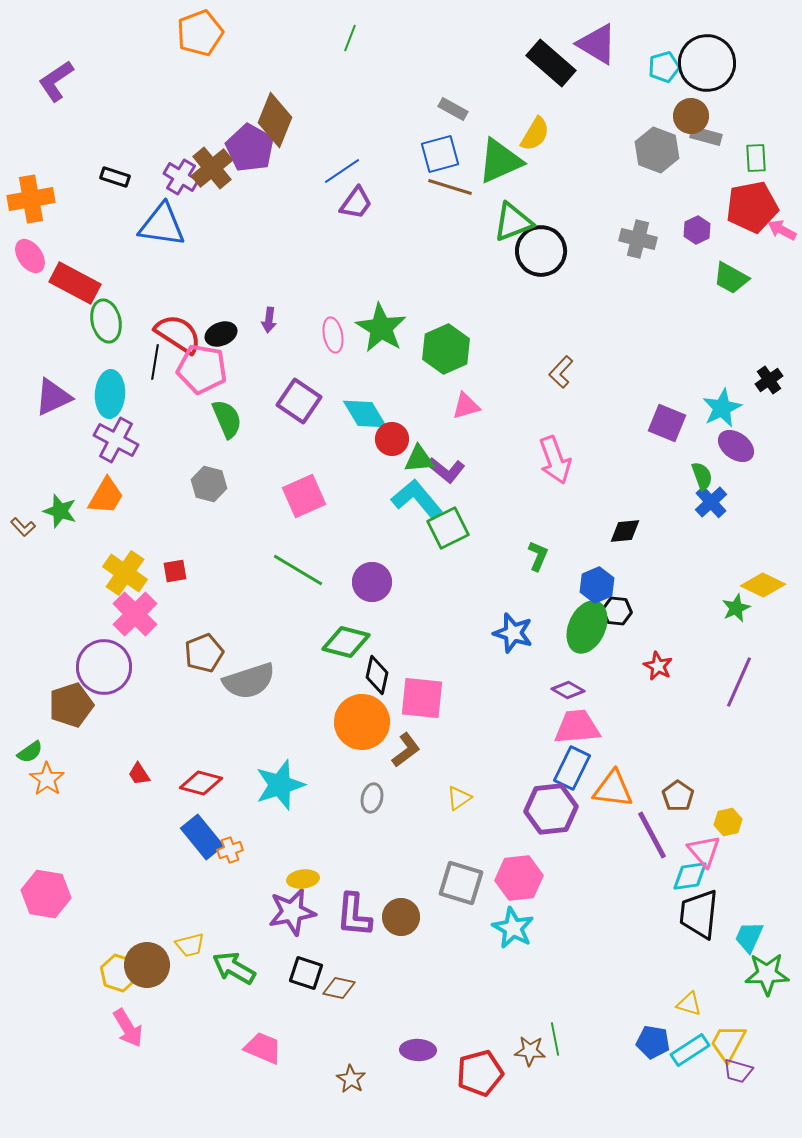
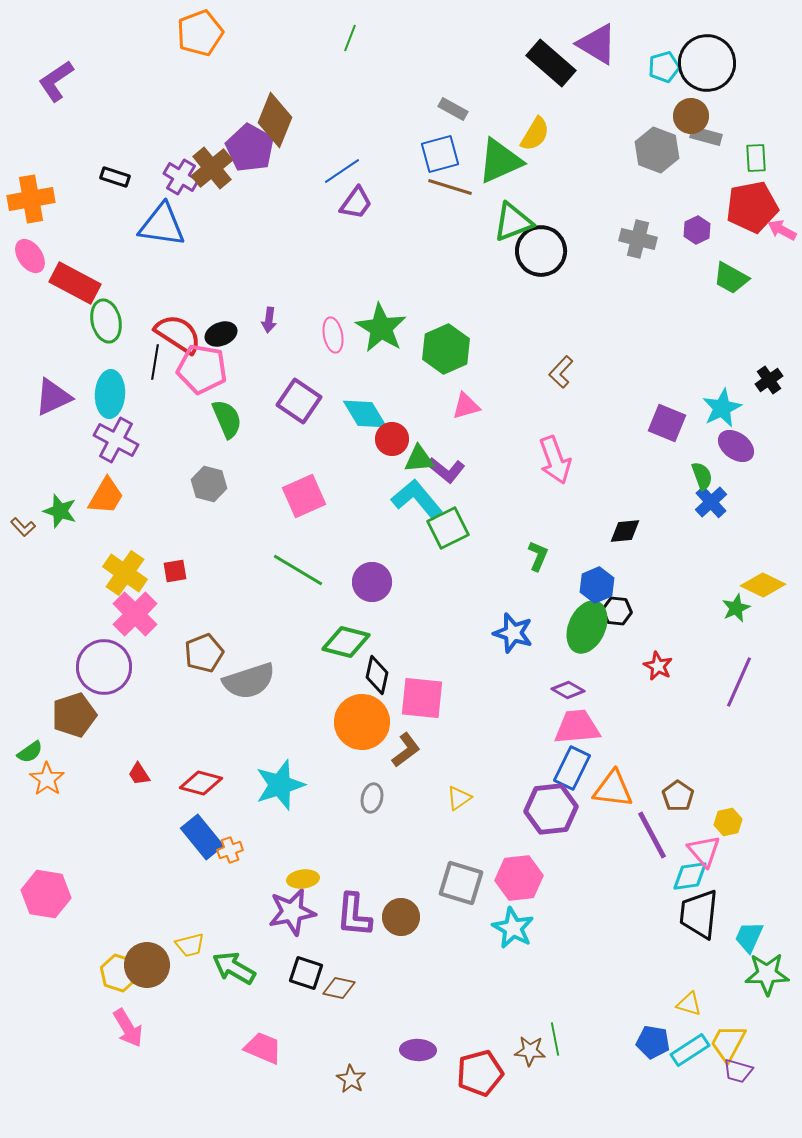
brown pentagon at (71, 705): moved 3 px right, 10 px down
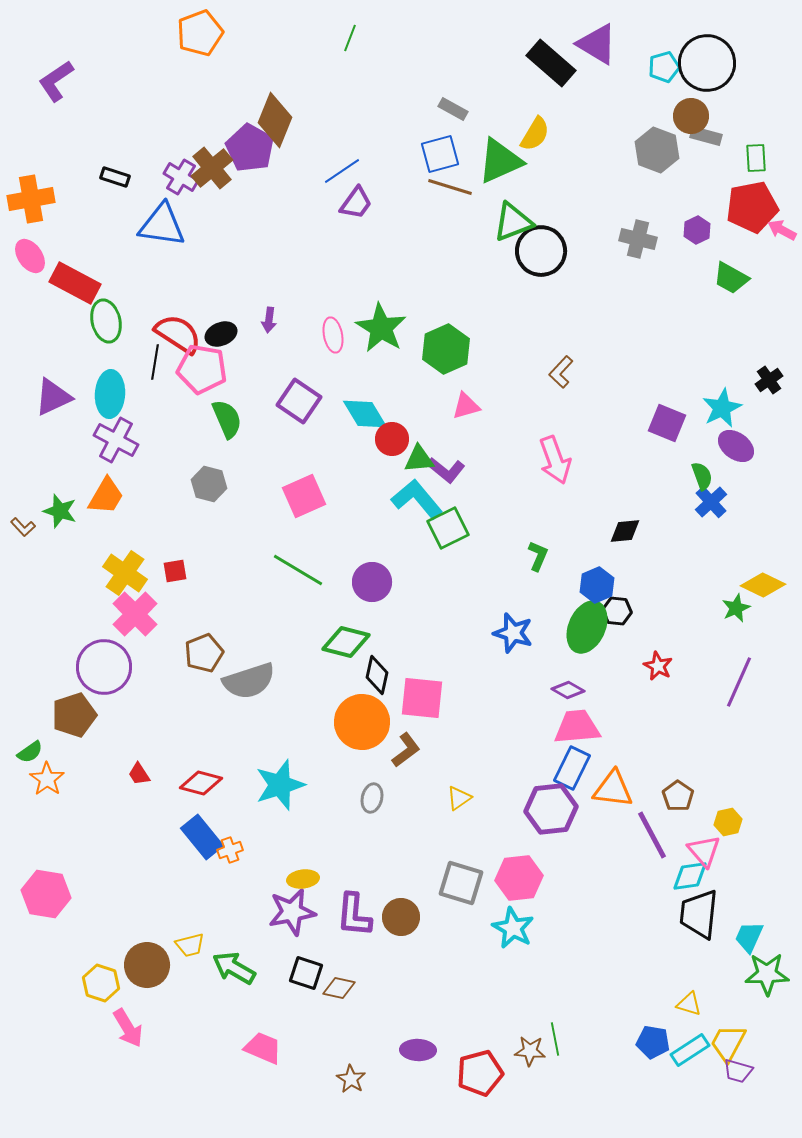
yellow hexagon at (119, 973): moved 18 px left, 10 px down
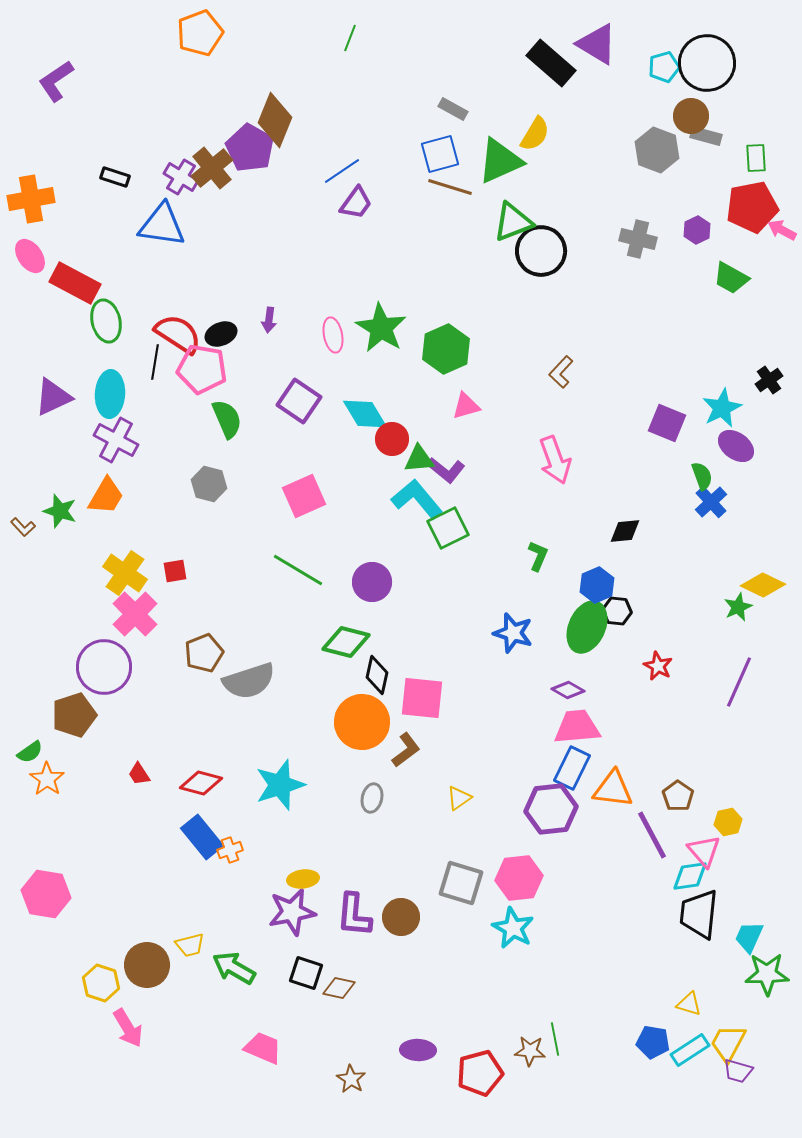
green star at (736, 608): moved 2 px right, 1 px up
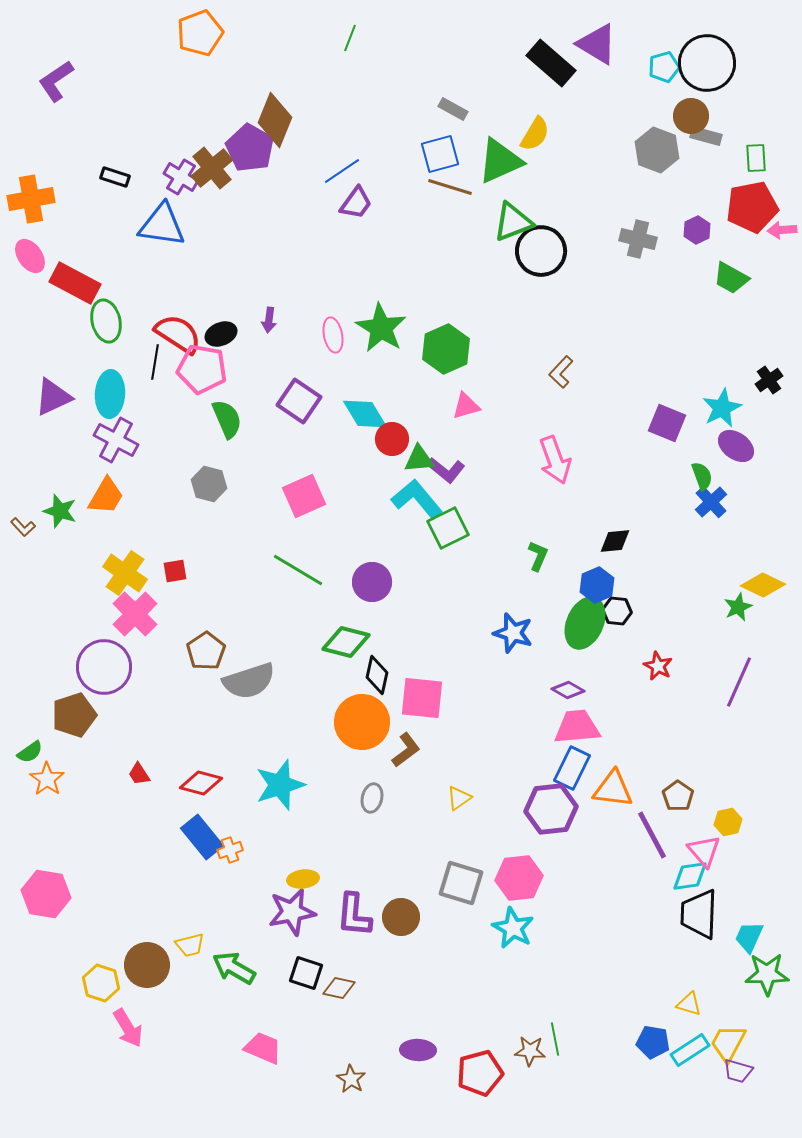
pink arrow at (782, 230): rotated 32 degrees counterclockwise
black diamond at (625, 531): moved 10 px left, 10 px down
green ellipse at (587, 627): moved 2 px left, 4 px up
brown pentagon at (204, 653): moved 2 px right, 2 px up; rotated 12 degrees counterclockwise
black trapezoid at (699, 914): rotated 4 degrees counterclockwise
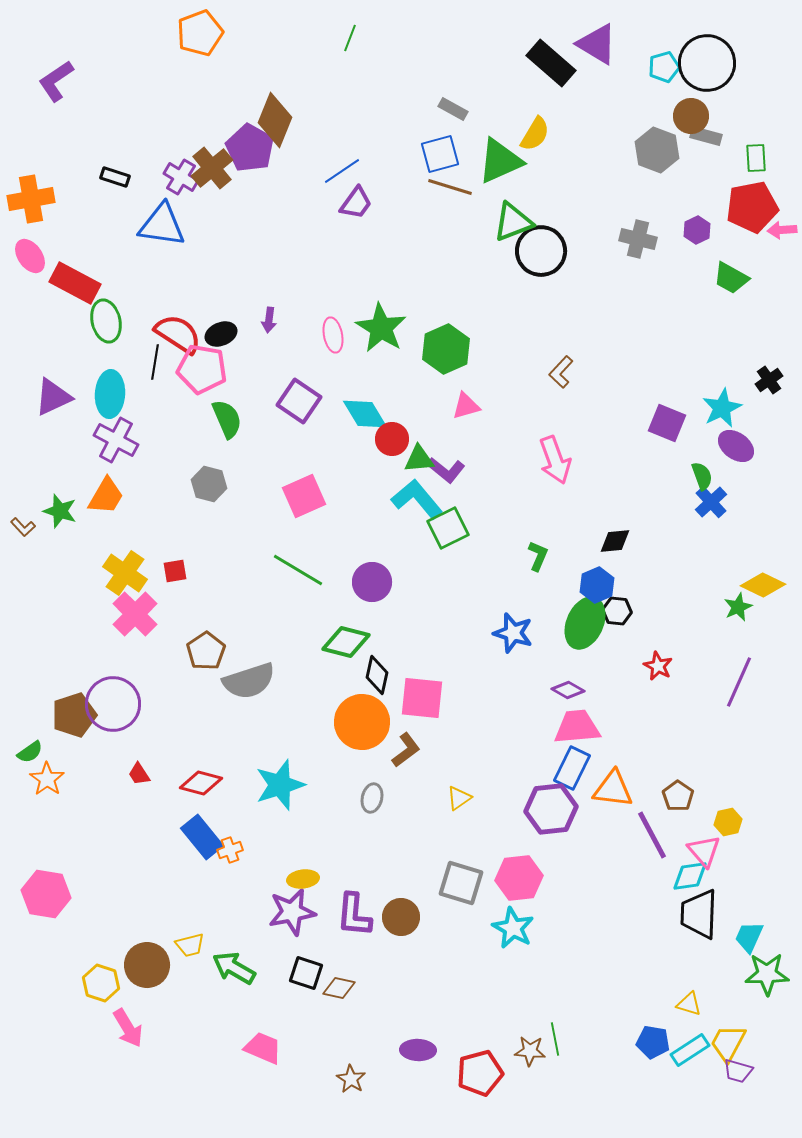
purple circle at (104, 667): moved 9 px right, 37 px down
